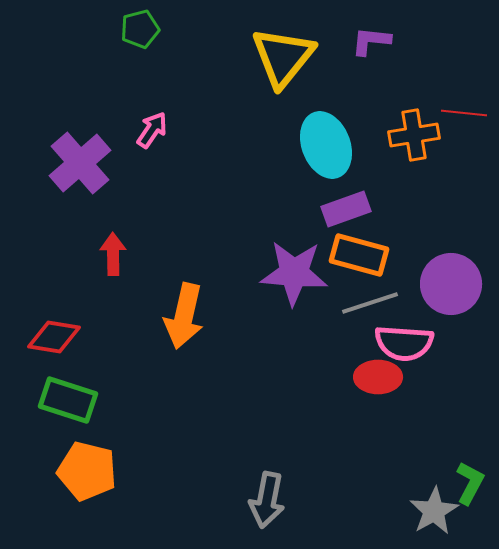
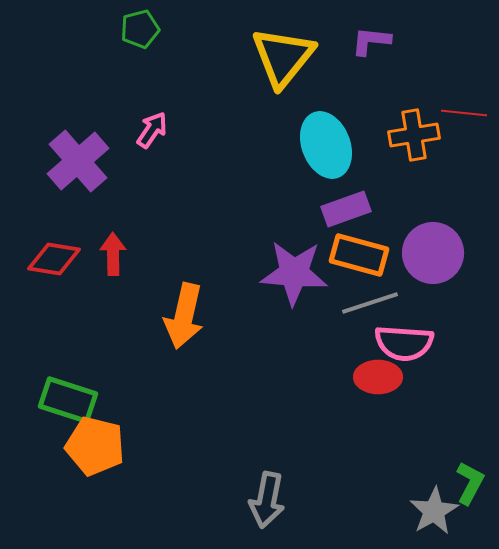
purple cross: moved 2 px left, 2 px up
purple circle: moved 18 px left, 31 px up
red diamond: moved 78 px up
orange pentagon: moved 8 px right, 25 px up
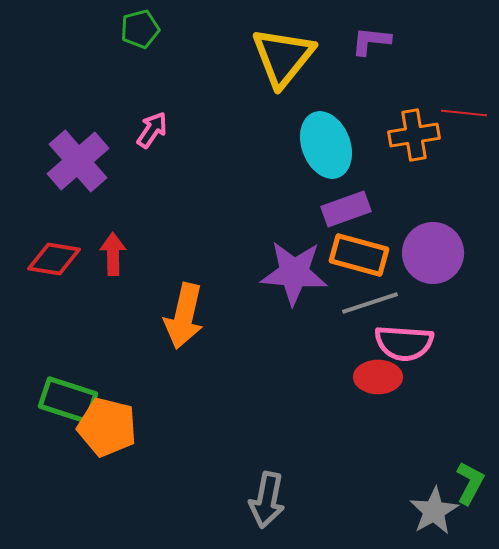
orange pentagon: moved 12 px right, 19 px up
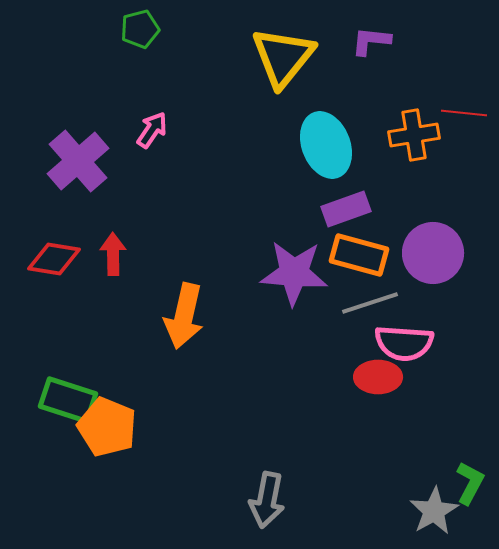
orange pentagon: rotated 8 degrees clockwise
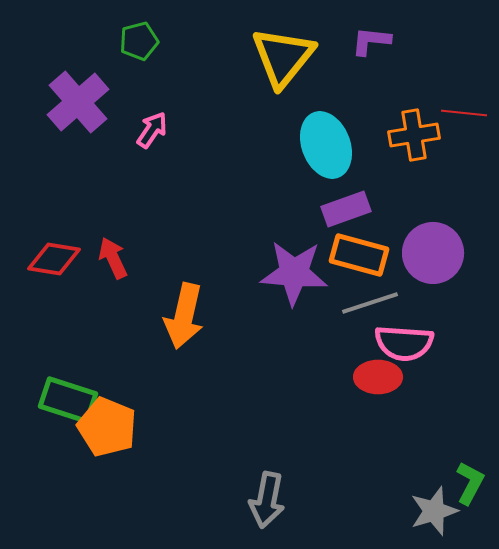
green pentagon: moved 1 px left, 12 px down
purple cross: moved 59 px up
red arrow: moved 4 px down; rotated 24 degrees counterclockwise
gray star: rotated 12 degrees clockwise
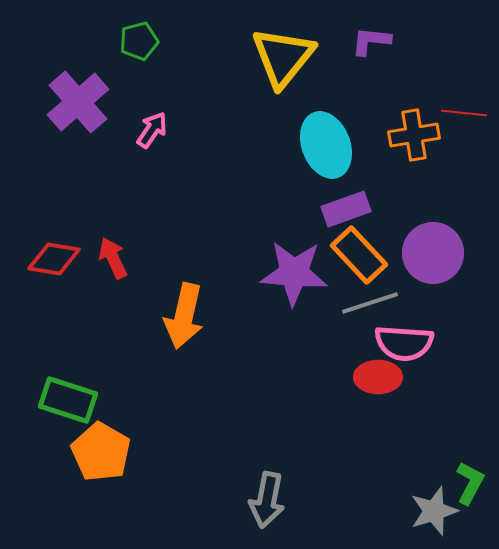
orange rectangle: rotated 32 degrees clockwise
orange pentagon: moved 6 px left, 25 px down; rotated 8 degrees clockwise
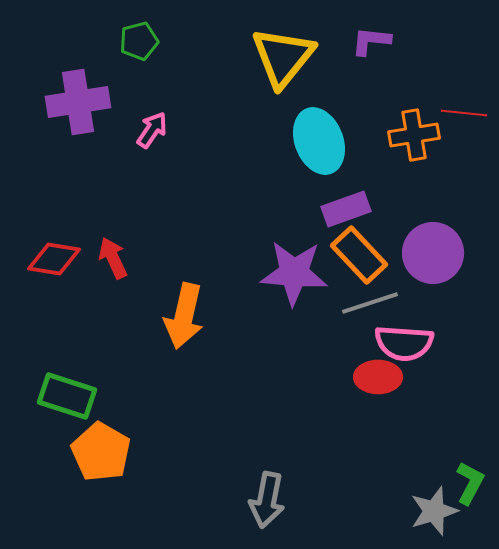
purple cross: rotated 32 degrees clockwise
cyan ellipse: moved 7 px left, 4 px up
green rectangle: moved 1 px left, 4 px up
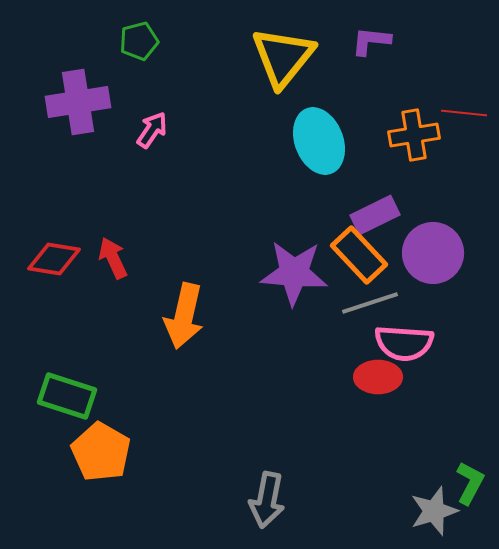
purple rectangle: moved 29 px right, 6 px down; rotated 6 degrees counterclockwise
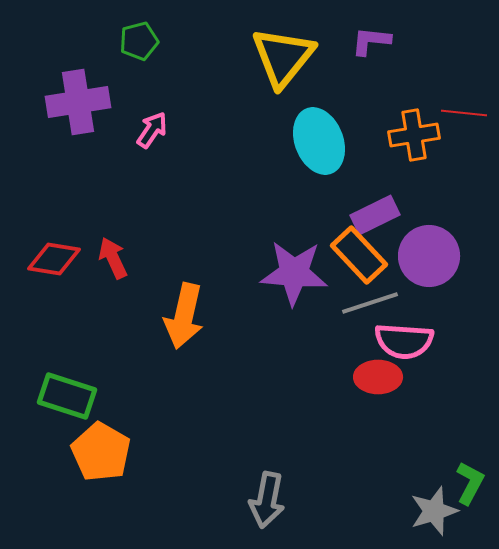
purple circle: moved 4 px left, 3 px down
pink semicircle: moved 2 px up
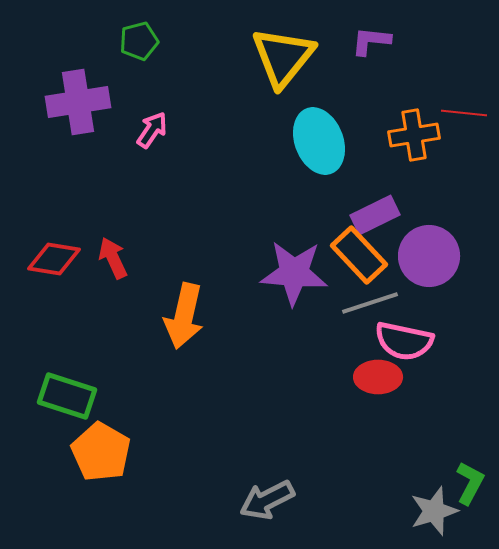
pink semicircle: rotated 8 degrees clockwise
gray arrow: rotated 52 degrees clockwise
